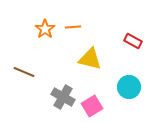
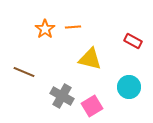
gray cross: moved 1 px left, 1 px up
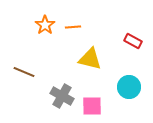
orange star: moved 4 px up
pink square: rotated 30 degrees clockwise
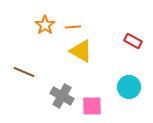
yellow triangle: moved 9 px left, 8 px up; rotated 15 degrees clockwise
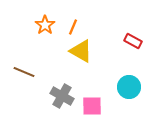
orange line: rotated 63 degrees counterclockwise
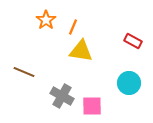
orange star: moved 1 px right, 5 px up
yellow triangle: rotated 20 degrees counterclockwise
cyan circle: moved 4 px up
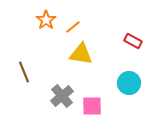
orange line: rotated 28 degrees clockwise
yellow triangle: moved 3 px down
brown line: rotated 45 degrees clockwise
gray cross: rotated 20 degrees clockwise
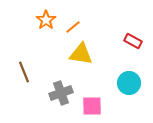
gray cross: moved 1 px left, 3 px up; rotated 20 degrees clockwise
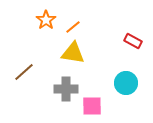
yellow triangle: moved 8 px left, 1 px up
brown line: rotated 70 degrees clockwise
cyan circle: moved 3 px left
gray cross: moved 5 px right, 4 px up; rotated 20 degrees clockwise
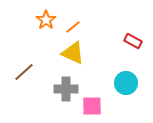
yellow triangle: rotated 15 degrees clockwise
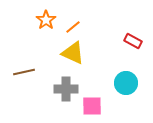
brown line: rotated 30 degrees clockwise
